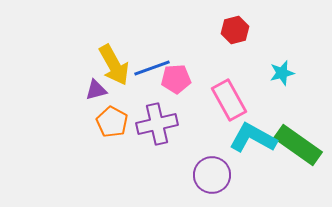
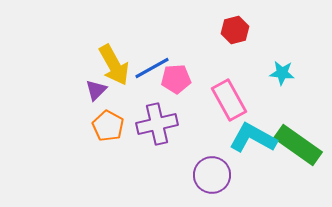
blue line: rotated 9 degrees counterclockwise
cyan star: rotated 20 degrees clockwise
purple triangle: rotated 30 degrees counterclockwise
orange pentagon: moved 4 px left, 4 px down
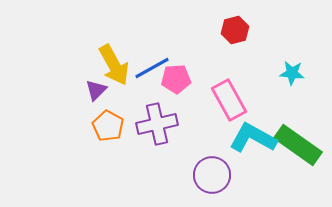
cyan star: moved 10 px right
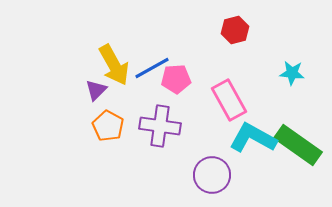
purple cross: moved 3 px right, 2 px down; rotated 21 degrees clockwise
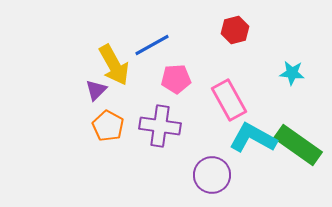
blue line: moved 23 px up
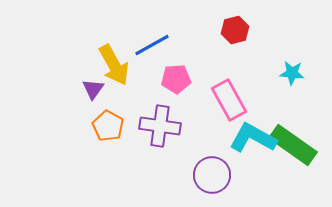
purple triangle: moved 3 px left, 1 px up; rotated 10 degrees counterclockwise
green rectangle: moved 5 px left
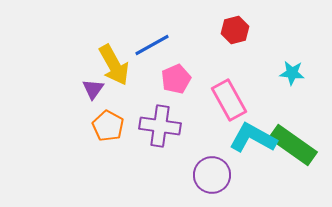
pink pentagon: rotated 20 degrees counterclockwise
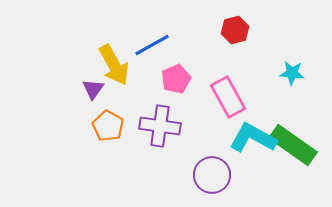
pink rectangle: moved 1 px left, 3 px up
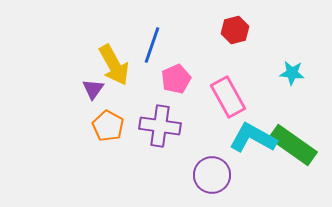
blue line: rotated 42 degrees counterclockwise
